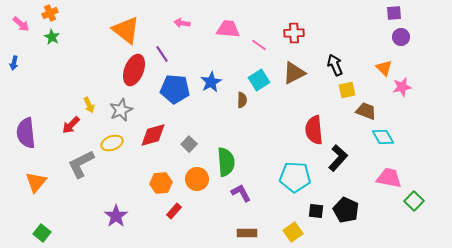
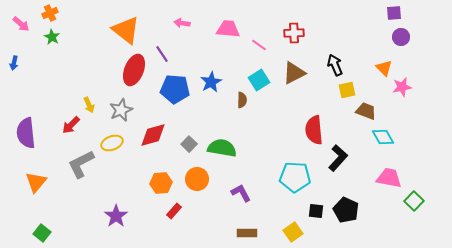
green semicircle at (226, 162): moved 4 px left, 14 px up; rotated 76 degrees counterclockwise
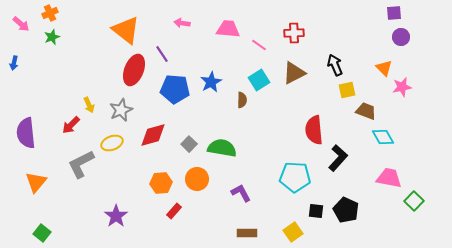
green star at (52, 37): rotated 21 degrees clockwise
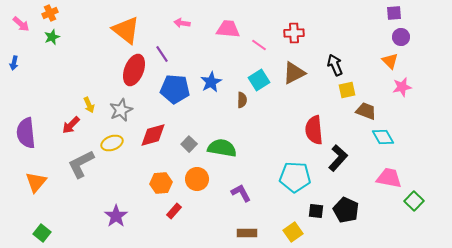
orange triangle at (384, 68): moved 6 px right, 7 px up
